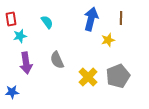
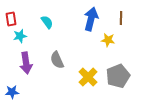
yellow star: rotated 24 degrees clockwise
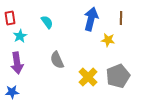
red rectangle: moved 1 px left, 1 px up
cyan star: rotated 16 degrees counterclockwise
purple arrow: moved 9 px left
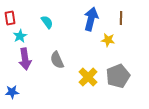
purple arrow: moved 8 px right, 4 px up
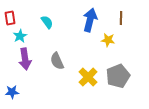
blue arrow: moved 1 px left, 1 px down
gray semicircle: moved 1 px down
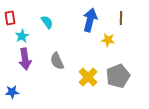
cyan star: moved 2 px right
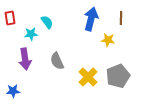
blue arrow: moved 1 px right, 1 px up
cyan star: moved 9 px right, 2 px up; rotated 24 degrees clockwise
blue star: moved 1 px right, 1 px up
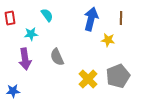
cyan semicircle: moved 7 px up
gray semicircle: moved 4 px up
yellow cross: moved 2 px down
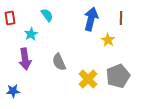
cyan star: rotated 24 degrees counterclockwise
yellow star: rotated 24 degrees clockwise
gray semicircle: moved 2 px right, 5 px down
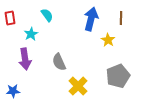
yellow cross: moved 10 px left, 7 px down
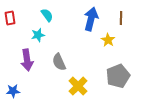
cyan star: moved 7 px right, 1 px down; rotated 16 degrees clockwise
purple arrow: moved 2 px right, 1 px down
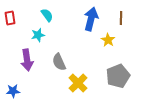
yellow cross: moved 3 px up
